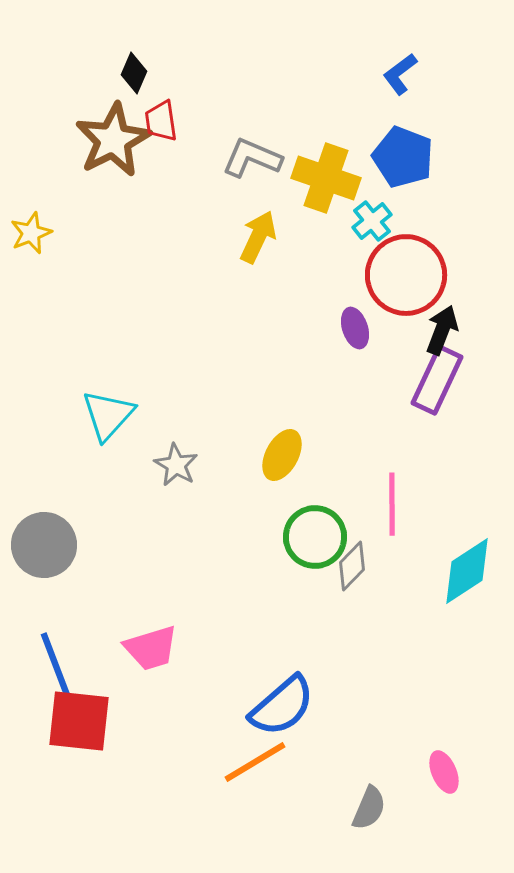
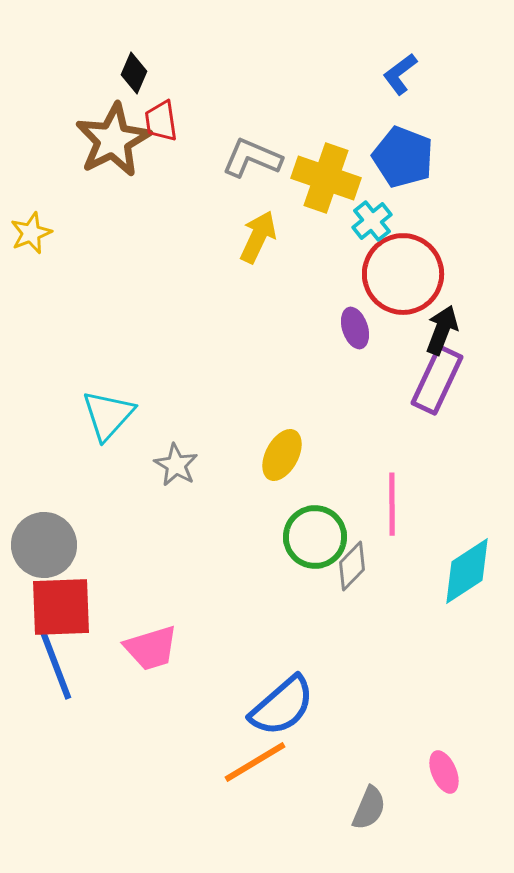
red circle: moved 3 px left, 1 px up
red square: moved 18 px left, 114 px up; rotated 8 degrees counterclockwise
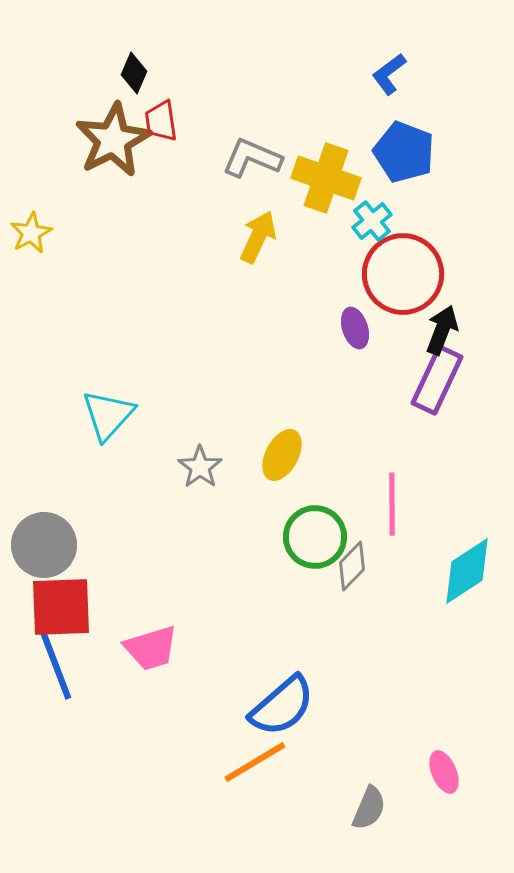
blue L-shape: moved 11 px left
blue pentagon: moved 1 px right, 5 px up
yellow star: rotated 6 degrees counterclockwise
gray star: moved 24 px right, 2 px down; rotated 6 degrees clockwise
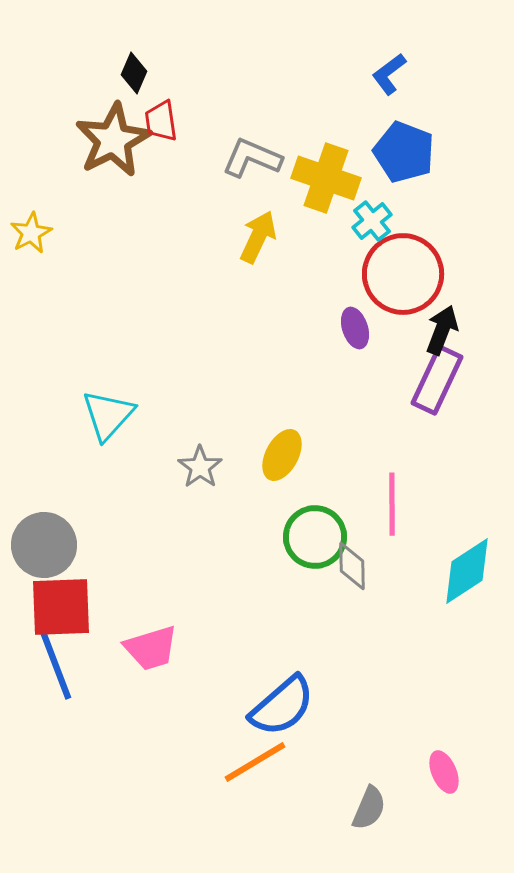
gray diamond: rotated 45 degrees counterclockwise
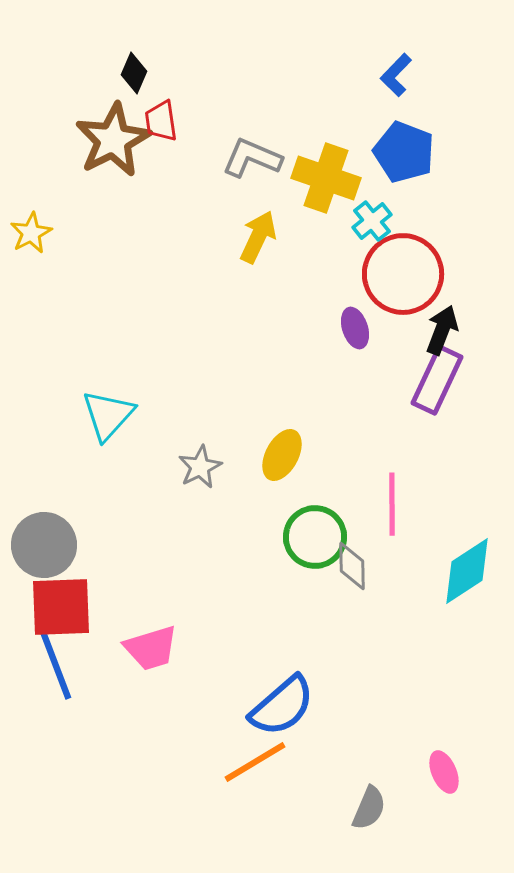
blue L-shape: moved 7 px right, 1 px down; rotated 9 degrees counterclockwise
gray star: rotated 9 degrees clockwise
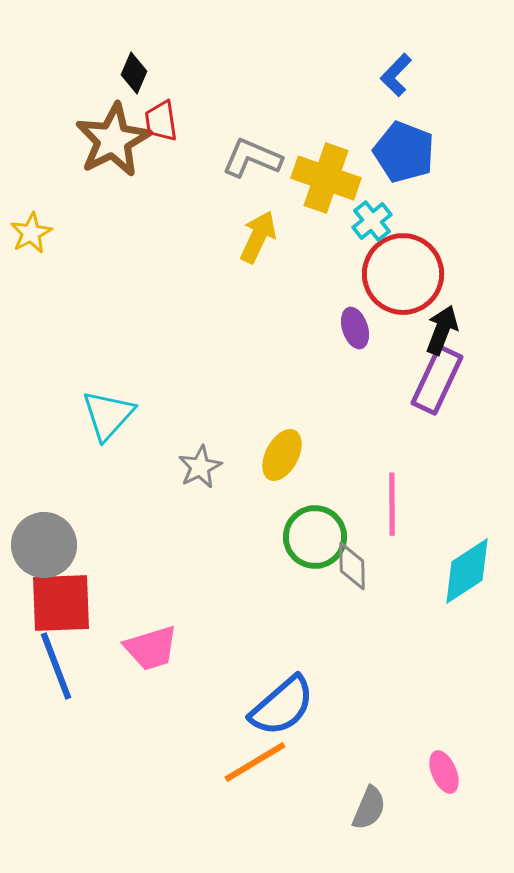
red square: moved 4 px up
